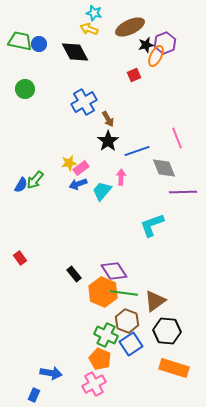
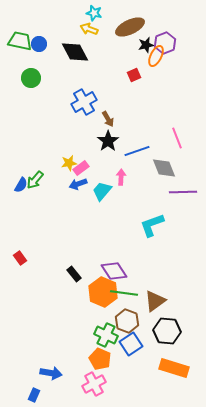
green circle at (25, 89): moved 6 px right, 11 px up
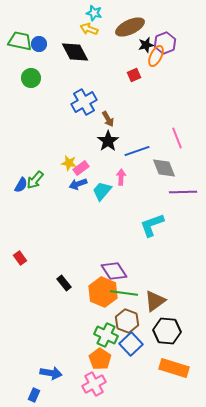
yellow star at (69, 163): rotated 21 degrees clockwise
black rectangle at (74, 274): moved 10 px left, 9 px down
blue square at (131, 344): rotated 10 degrees counterclockwise
orange pentagon at (100, 359): rotated 10 degrees clockwise
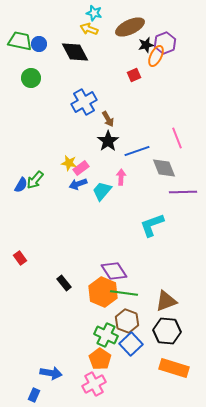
brown triangle at (155, 301): moved 11 px right; rotated 15 degrees clockwise
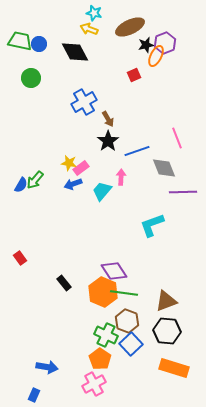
blue arrow at (78, 184): moved 5 px left
blue arrow at (51, 373): moved 4 px left, 6 px up
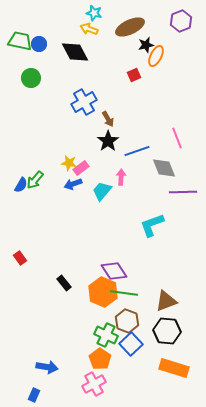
purple hexagon at (165, 43): moved 16 px right, 22 px up
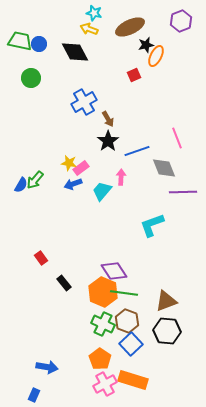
red rectangle at (20, 258): moved 21 px right
green cross at (106, 335): moved 3 px left, 11 px up
orange rectangle at (174, 368): moved 41 px left, 12 px down
pink cross at (94, 384): moved 11 px right
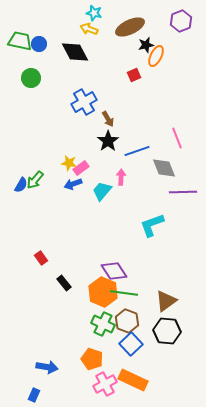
brown triangle at (166, 301): rotated 15 degrees counterclockwise
orange pentagon at (100, 359): moved 8 px left; rotated 15 degrees counterclockwise
orange rectangle at (133, 380): rotated 8 degrees clockwise
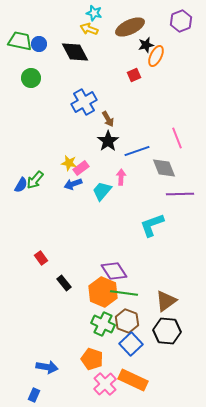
purple line at (183, 192): moved 3 px left, 2 px down
pink cross at (105, 384): rotated 15 degrees counterclockwise
